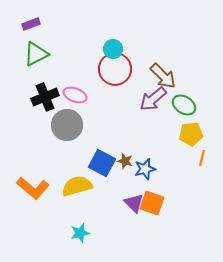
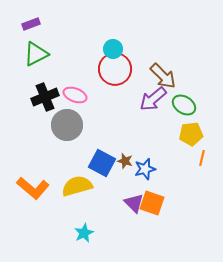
cyan star: moved 4 px right; rotated 12 degrees counterclockwise
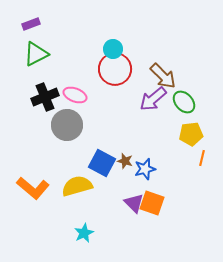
green ellipse: moved 3 px up; rotated 15 degrees clockwise
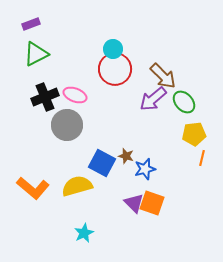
yellow pentagon: moved 3 px right
brown star: moved 1 px right, 5 px up
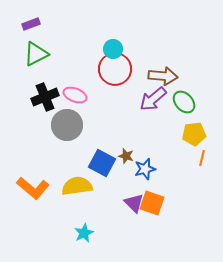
brown arrow: rotated 40 degrees counterclockwise
yellow semicircle: rotated 8 degrees clockwise
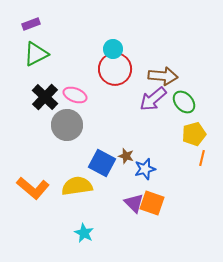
black cross: rotated 24 degrees counterclockwise
yellow pentagon: rotated 10 degrees counterclockwise
cyan star: rotated 18 degrees counterclockwise
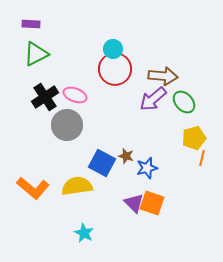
purple rectangle: rotated 24 degrees clockwise
black cross: rotated 12 degrees clockwise
yellow pentagon: moved 4 px down
blue star: moved 2 px right, 1 px up
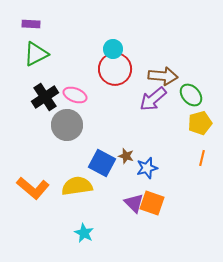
green ellipse: moved 7 px right, 7 px up
yellow pentagon: moved 6 px right, 15 px up
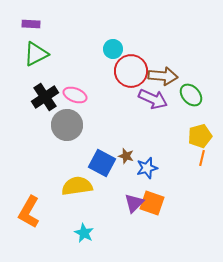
red circle: moved 16 px right, 2 px down
purple arrow: rotated 116 degrees counterclockwise
yellow pentagon: moved 13 px down
orange L-shape: moved 4 px left, 24 px down; rotated 80 degrees clockwise
purple triangle: rotated 30 degrees clockwise
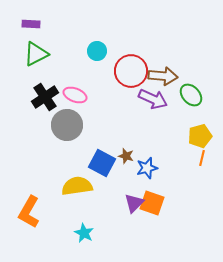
cyan circle: moved 16 px left, 2 px down
